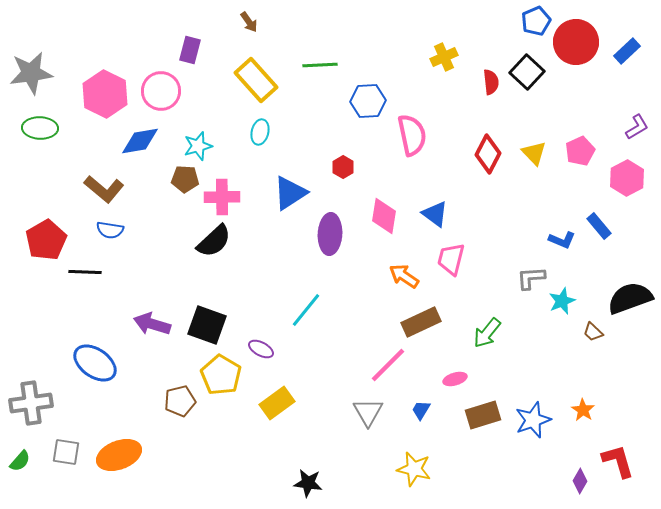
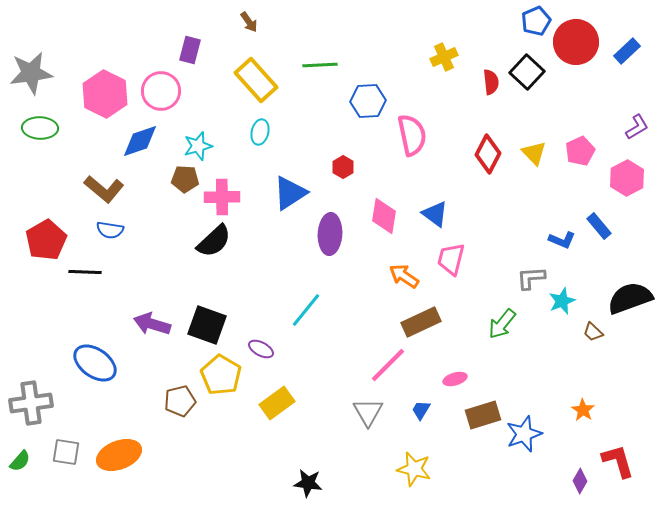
blue diamond at (140, 141): rotated 9 degrees counterclockwise
green arrow at (487, 333): moved 15 px right, 9 px up
blue star at (533, 420): moved 9 px left, 14 px down
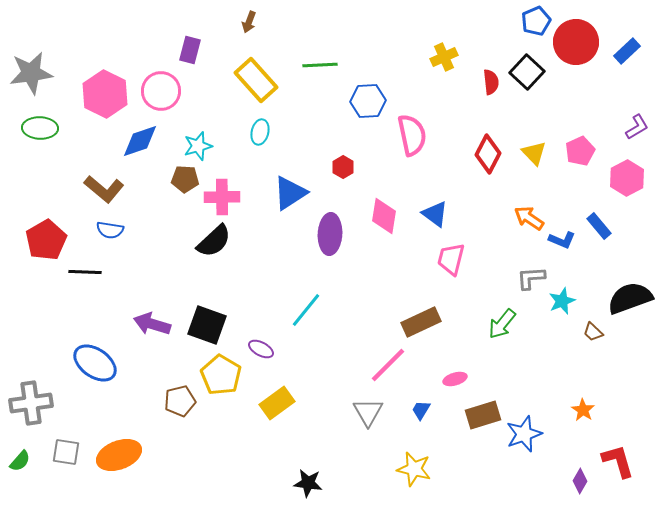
brown arrow at (249, 22): rotated 55 degrees clockwise
orange arrow at (404, 276): moved 125 px right, 58 px up
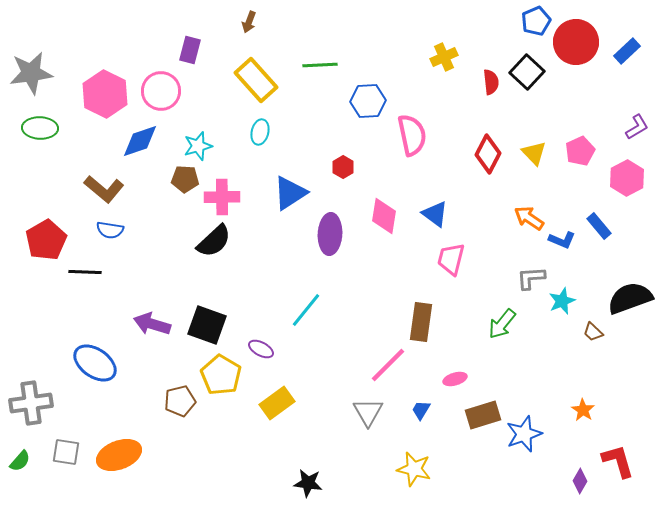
brown rectangle at (421, 322): rotated 57 degrees counterclockwise
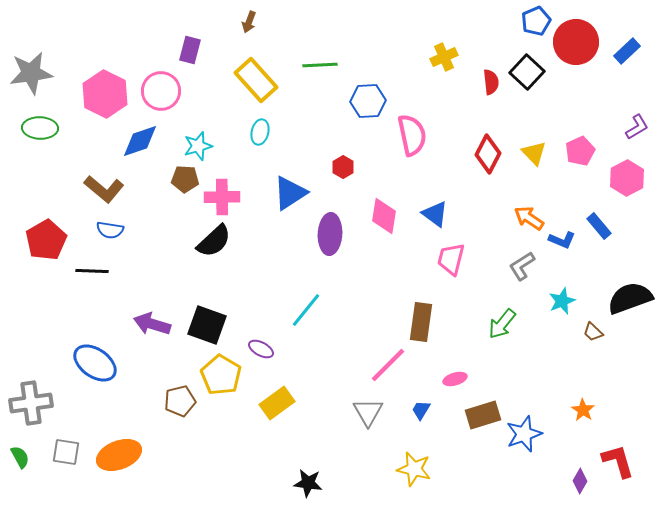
black line at (85, 272): moved 7 px right, 1 px up
gray L-shape at (531, 278): moved 9 px left, 12 px up; rotated 28 degrees counterclockwise
green semicircle at (20, 461): moved 4 px up; rotated 70 degrees counterclockwise
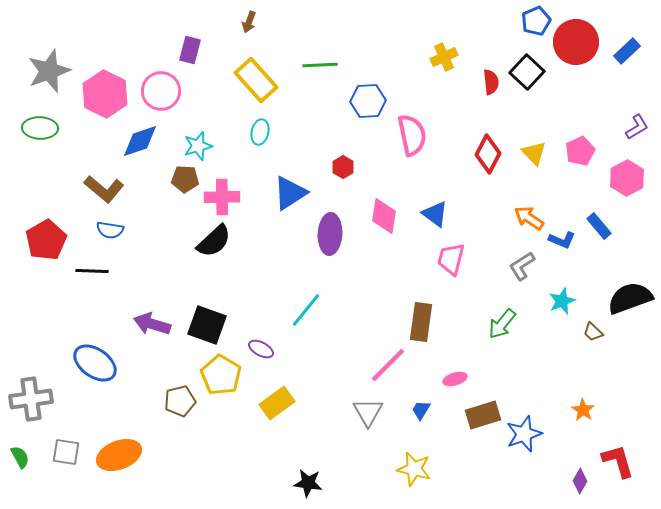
gray star at (31, 73): moved 18 px right, 2 px up; rotated 12 degrees counterclockwise
gray cross at (31, 403): moved 4 px up
